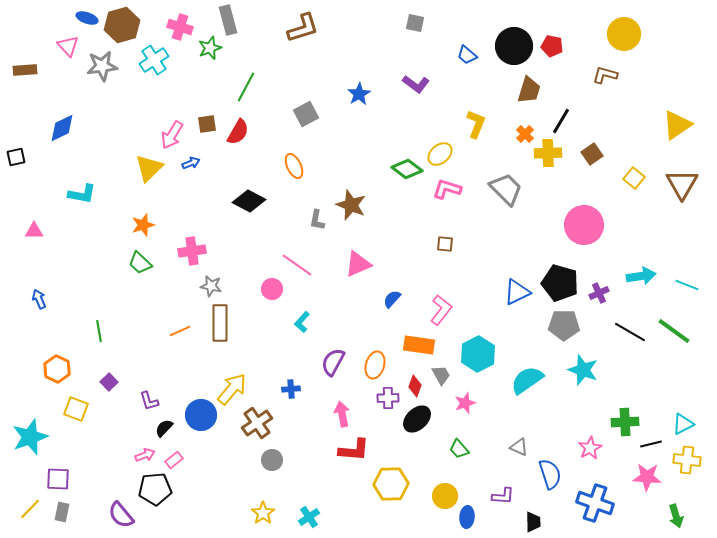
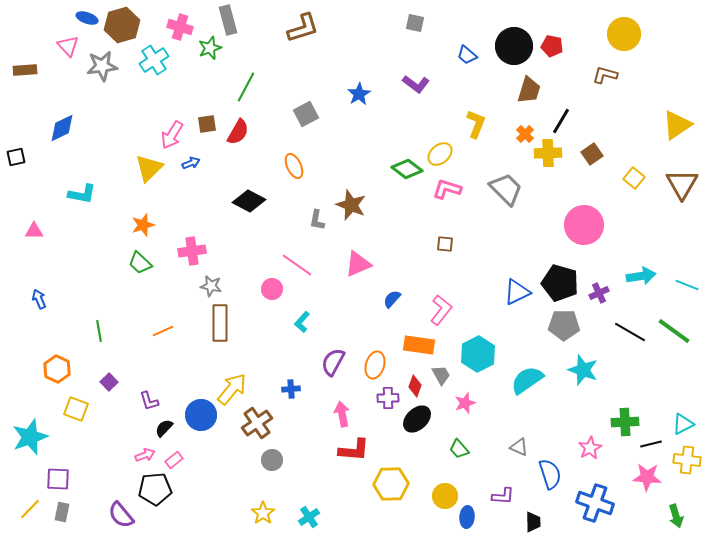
orange line at (180, 331): moved 17 px left
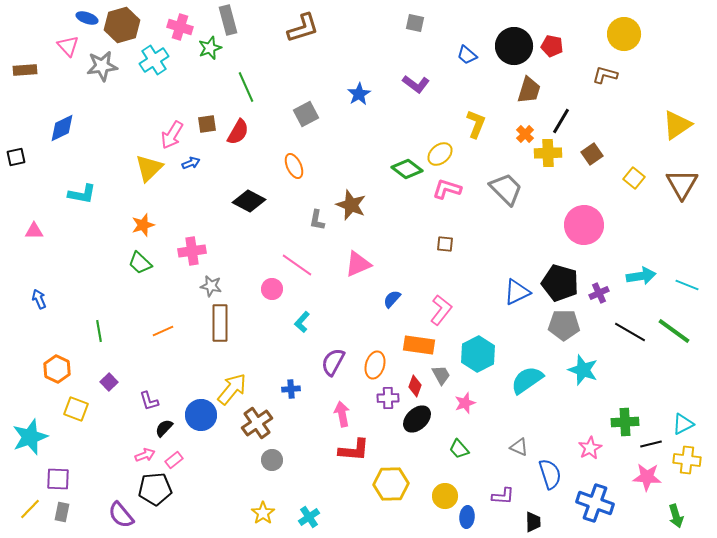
green line at (246, 87): rotated 52 degrees counterclockwise
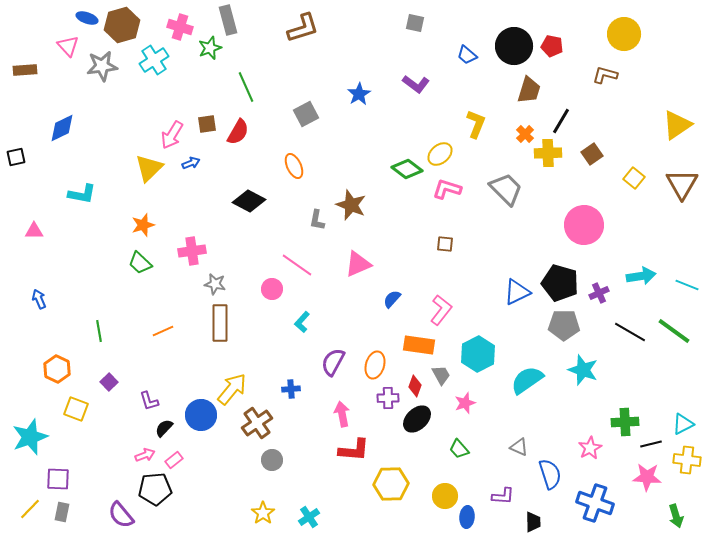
gray star at (211, 286): moved 4 px right, 2 px up
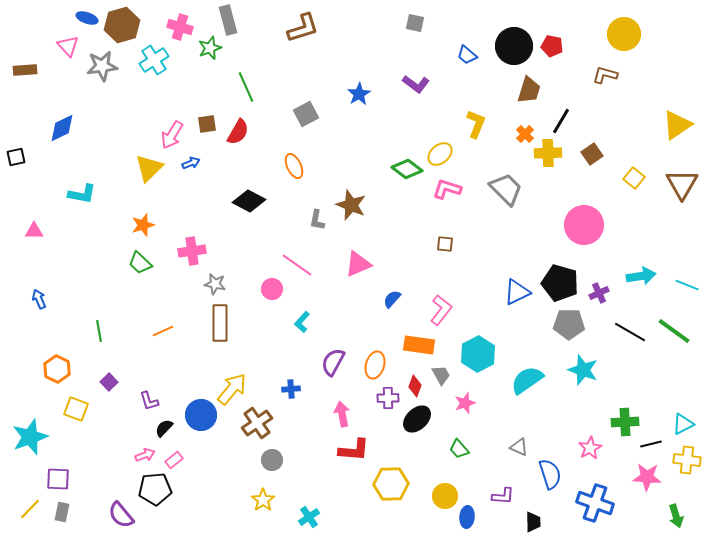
gray pentagon at (564, 325): moved 5 px right, 1 px up
yellow star at (263, 513): moved 13 px up
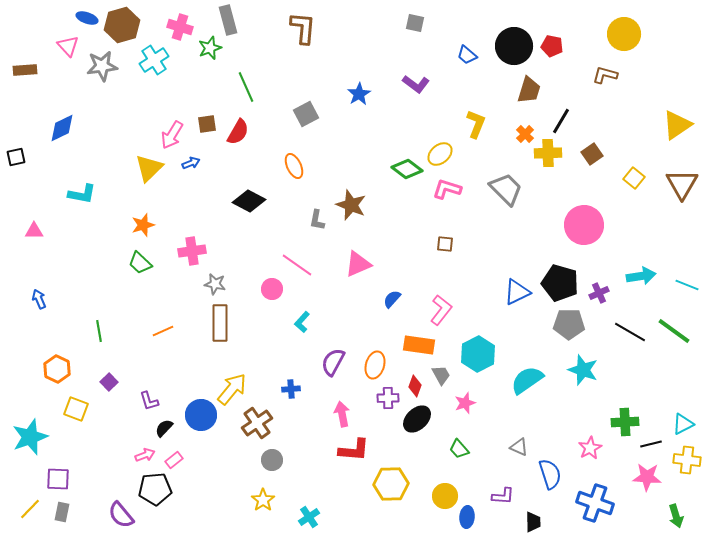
brown L-shape at (303, 28): rotated 68 degrees counterclockwise
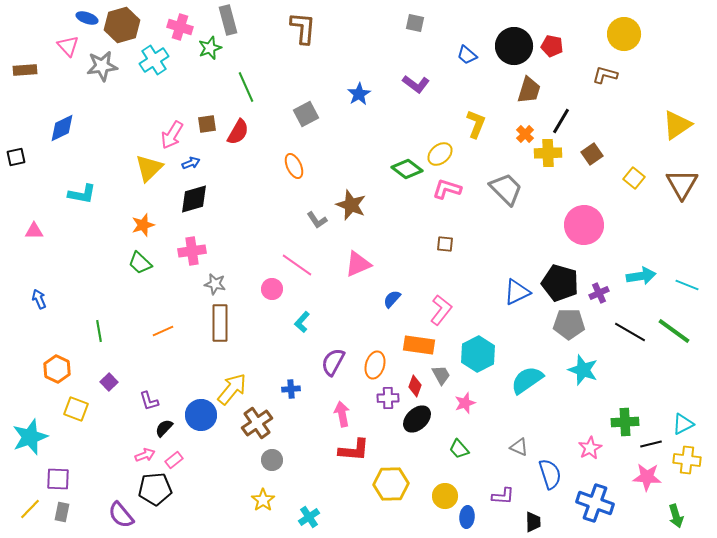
black diamond at (249, 201): moved 55 px left, 2 px up; rotated 44 degrees counterclockwise
gray L-shape at (317, 220): rotated 45 degrees counterclockwise
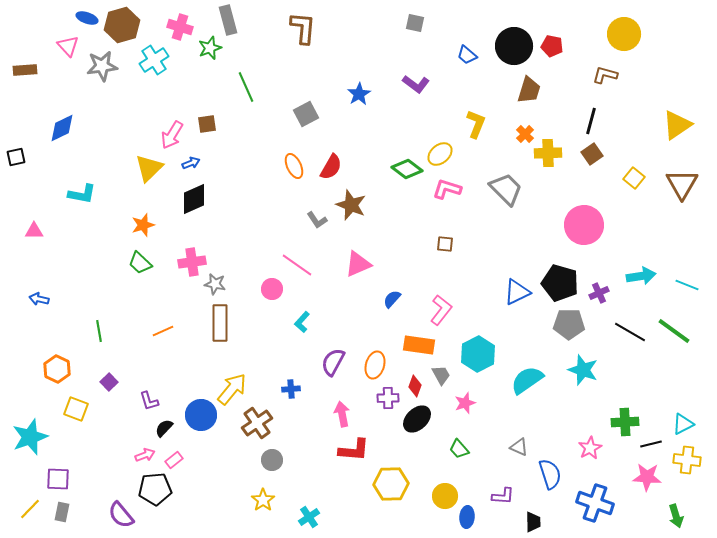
black line at (561, 121): moved 30 px right; rotated 16 degrees counterclockwise
red semicircle at (238, 132): moved 93 px right, 35 px down
black diamond at (194, 199): rotated 8 degrees counterclockwise
pink cross at (192, 251): moved 11 px down
blue arrow at (39, 299): rotated 54 degrees counterclockwise
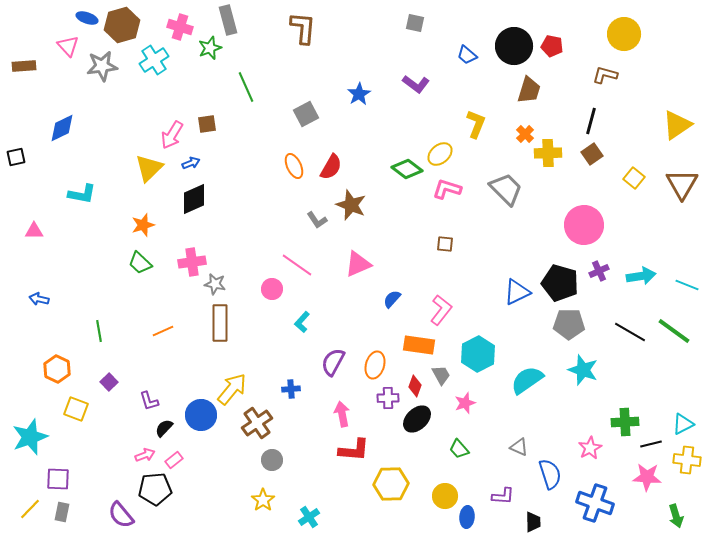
brown rectangle at (25, 70): moved 1 px left, 4 px up
purple cross at (599, 293): moved 22 px up
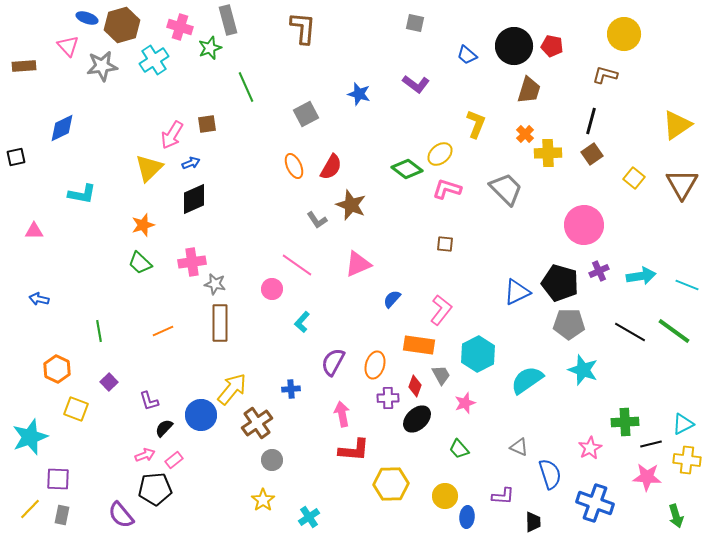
blue star at (359, 94): rotated 25 degrees counterclockwise
gray rectangle at (62, 512): moved 3 px down
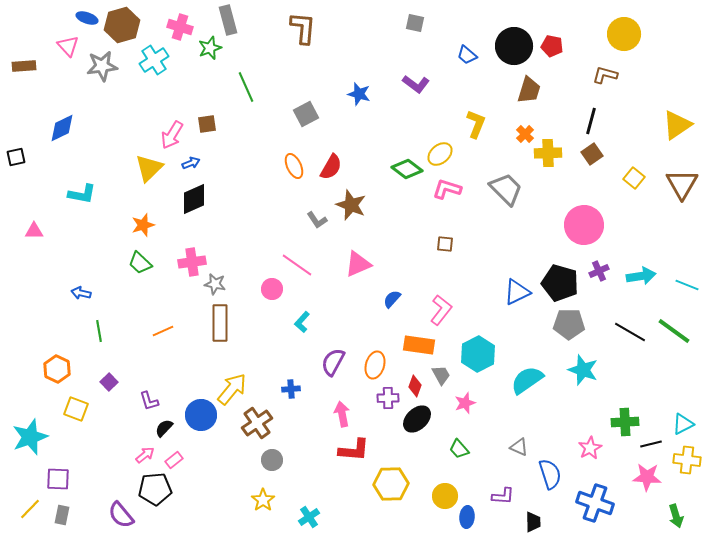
blue arrow at (39, 299): moved 42 px right, 6 px up
pink arrow at (145, 455): rotated 18 degrees counterclockwise
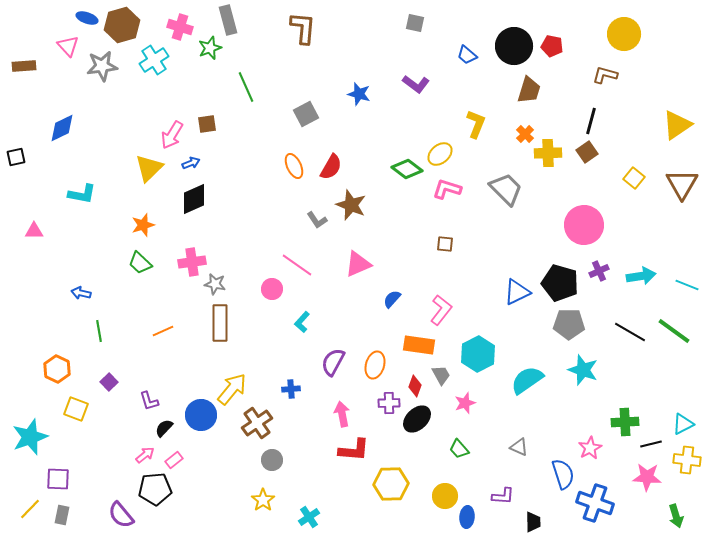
brown square at (592, 154): moved 5 px left, 2 px up
purple cross at (388, 398): moved 1 px right, 5 px down
blue semicircle at (550, 474): moved 13 px right
